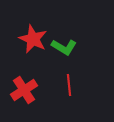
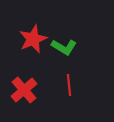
red star: rotated 24 degrees clockwise
red cross: rotated 8 degrees counterclockwise
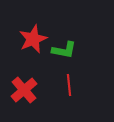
green L-shape: moved 3 px down; rotated 20 degrees counterclockwise
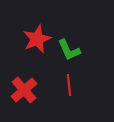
red star: moved 4 px right
green L-shape: moved 5 px right; rotated 55 degrees clockwise
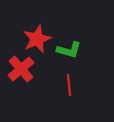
green L-shape: rotated 50 degrees counterclockwise
red cross: moved 3 px left, 21 px up
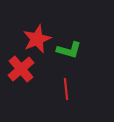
red line: moved 3 px left, 4 px down
